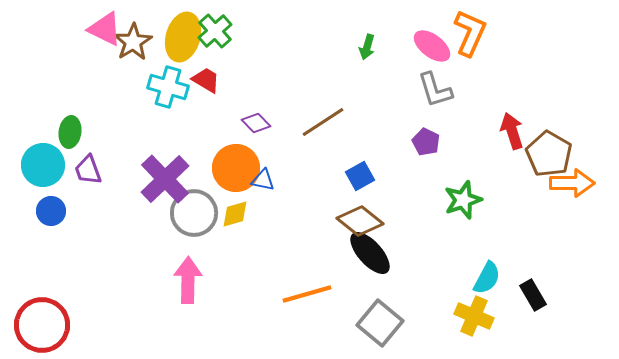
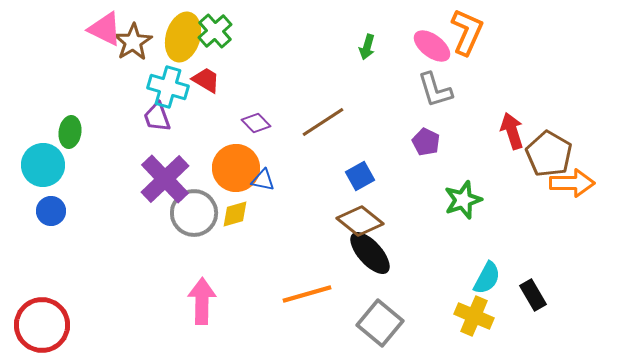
orange L-shape: moved 3 px left, 1 px up
purple trapezoid: moved 69 px right, 53 px up
pink arrow: moved 14 px right, 21 px down
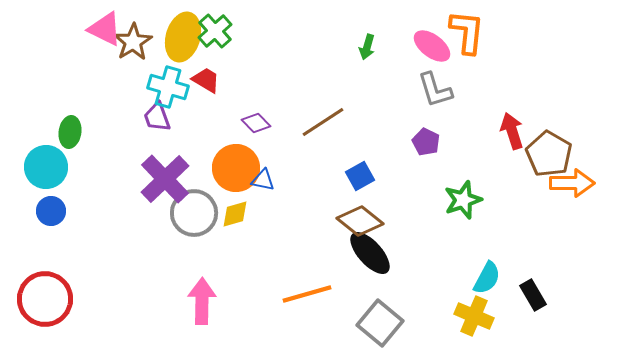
orange L-shape: rotated 18 degrees counterclockwise
cyan circle: moved 3 px right, 2 px down
red circle: moved 3 px right, 26 px up
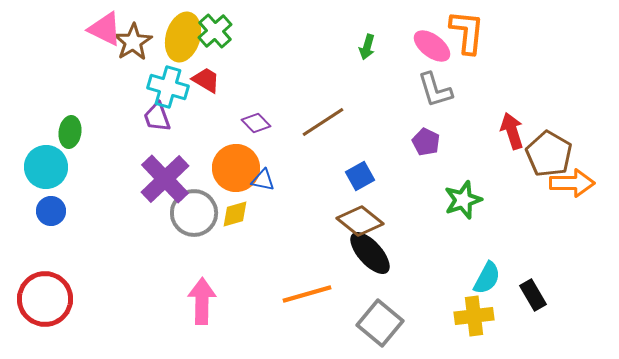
yellow cross: rotated 30 degrees counterclockwise
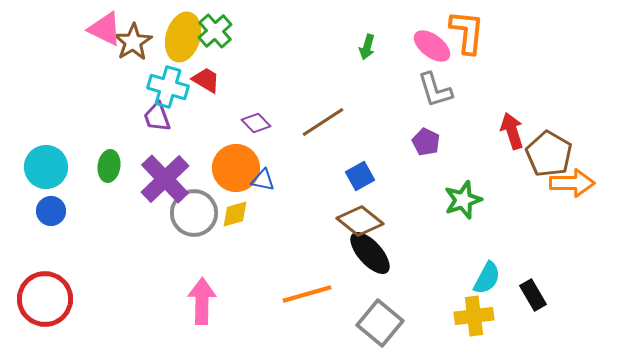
green ellipse: moved 39 px right, 34 px down
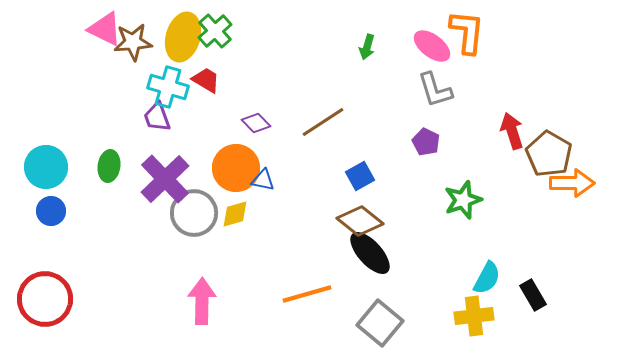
brown star: rotated 27 degrees clockwise
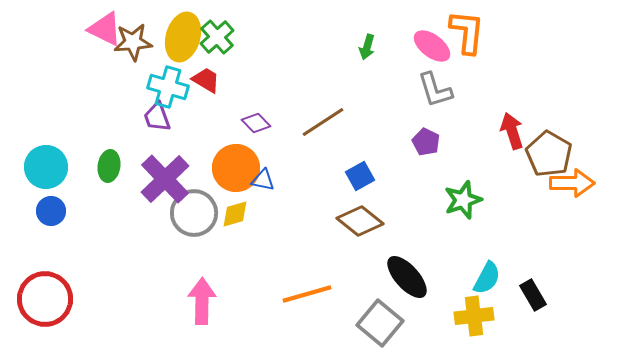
green cross: moved 2 px right, 6 px down
black ellipse: moved 37 px right, 24 px down
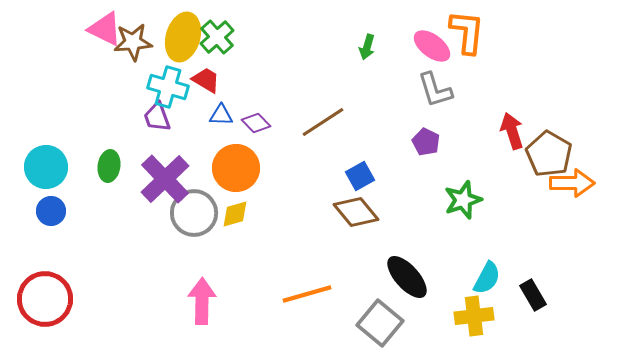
blue triangle: moved 42 px left, 65 px up; rotated 10 degrees counterclockwise
brown diamond: moved 4 px left, 9 px up; rotated 12 degrees clockwise
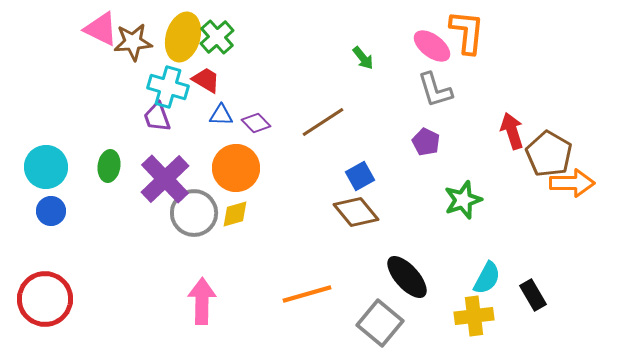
pink triangle: moved 4 px left
green arrow: moved 4 px left, 11 px down; rotated 55 degrees counterclockwise
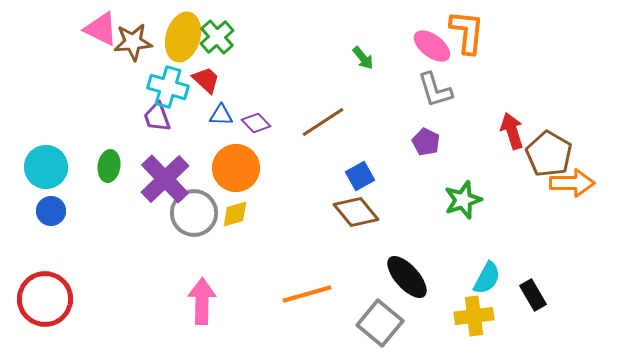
red trapezoid: rotated 12 degrees clockwise
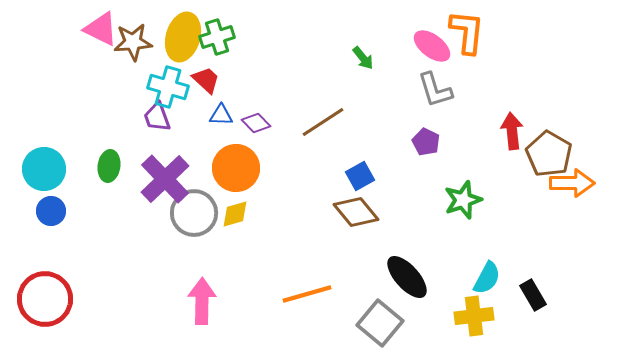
green cross: rotated 24 degrees clockwise
red arrow: rotated 12 degrees clockwise
cyan circle: moved 2 px left, 2 px down
